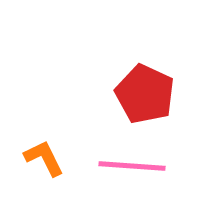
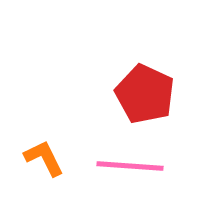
pink line: moved 2 px left
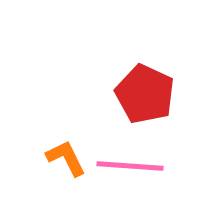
orange L-shape: moved 22 px right
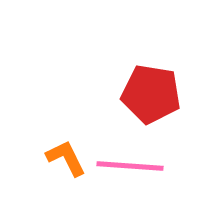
red pentagon: moved 6 px right; rotated 16 degrees counterclockwise
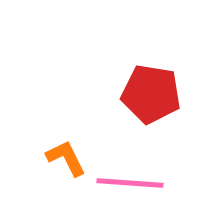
pink line: moved 17 px down
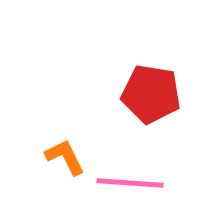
orange L-shape: moved 1 px left, 1 px up
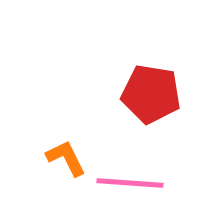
orange L-shape: moved 1 px right, 1 px down
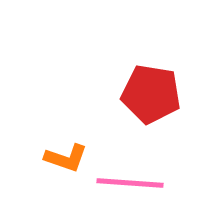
orange L-shape: rotated 135 degrees clockwise
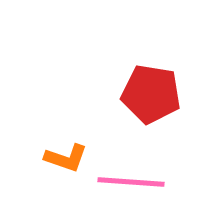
pink line: moved 1 px right, 1 px up
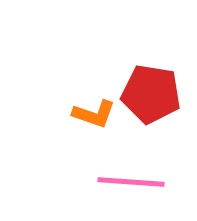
orange L-shape: moved 28 px right, 44 px up
